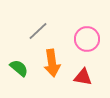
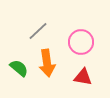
pink circle: moved 6 px left, 3 px down
orange arrow: moved 5 px left
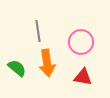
gray line: rotated 55 degrees counterclockwise
green semicircle: moved 2 px left
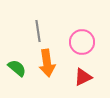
pink circle: moved 1 px right
red triangle: rotated 36 degrees counterclockwise
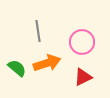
orange arrow: rotated 100 degrees counterclockwise
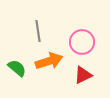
orange arrow: moved 2 px right, 2 px up
red triangle: moved 2 px up
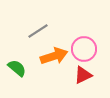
gray line: rotated 65 degrees clockwise
pink circle: moved 2 px right, 7 px down
orange arrow: moved 5 px right, 5 px up
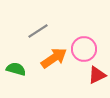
orange arrow: moved 2 px down; rotated 16 degrees counterclockwise
green semicircle: moved 1 px left, 1 px down; rotated 24 degrees counterclockwise
red triangle: moved 14 px right
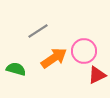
pink circle: moved 2 px down
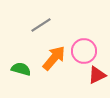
gray line: moved 3 px right, 6 px up
orange arrow: rotated 16 degrees counterclockwise
green semicircle: moved 5 px right
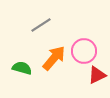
green semicircle: moved 1 px right, 1 px up
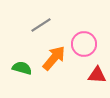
pink circle: moved 7 px up
red triangle: rotated 30 degrees clockwise
